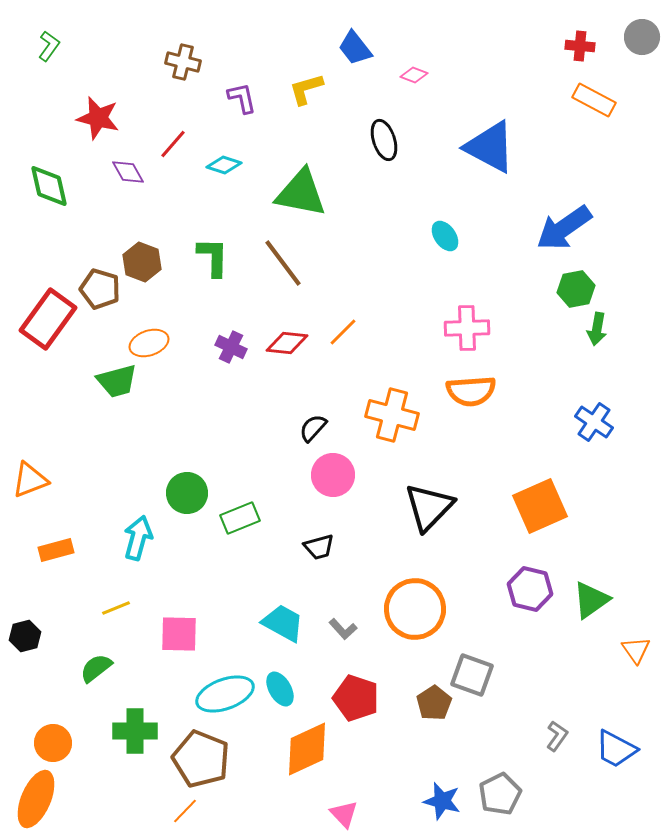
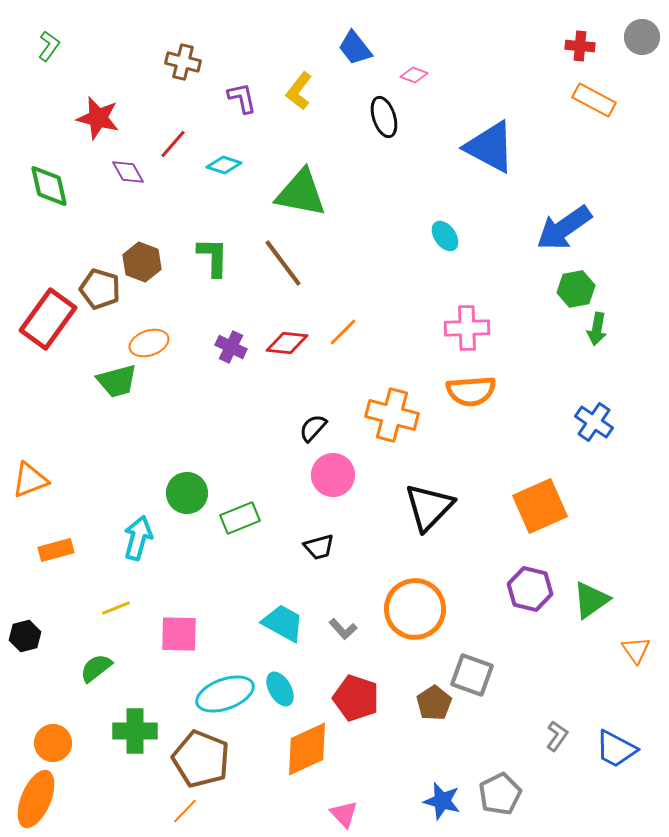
yellow L-shape at (306, 89): moved 7 px left, 2 px down; rotated 36 degrees counterclockwise
black ellipse at (384, 140): moved 23 px up
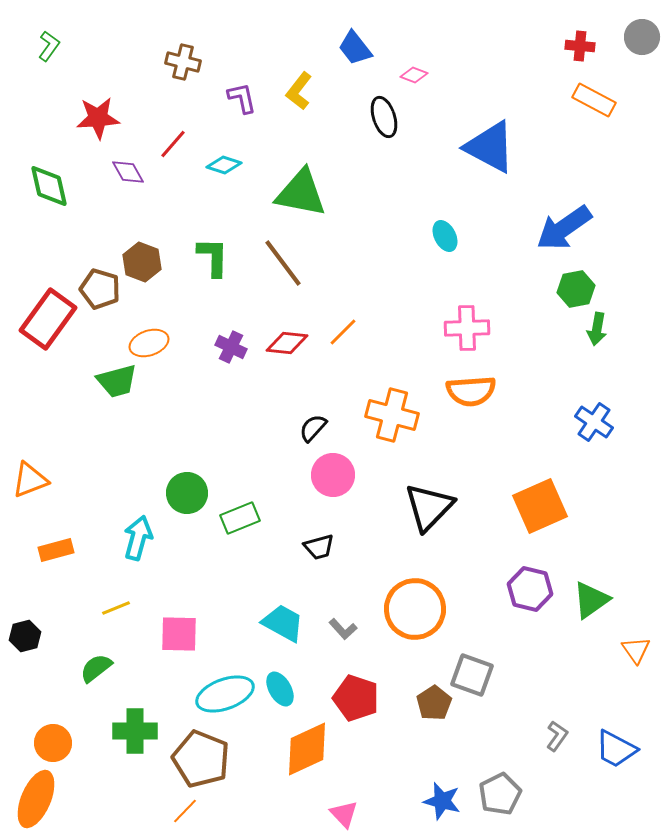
red star at (98, 118): rotated 18 degrees counterclockwise
cyan ellipse at (445, 236): rotated 8 degrees clockwise
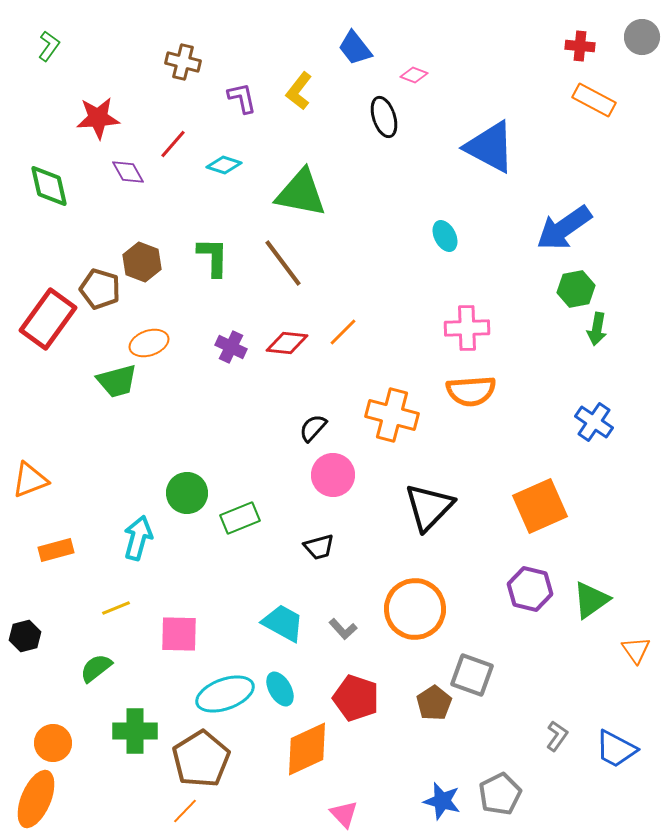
brown pentagon at (201, 759): rotated 18 degrees clockwise
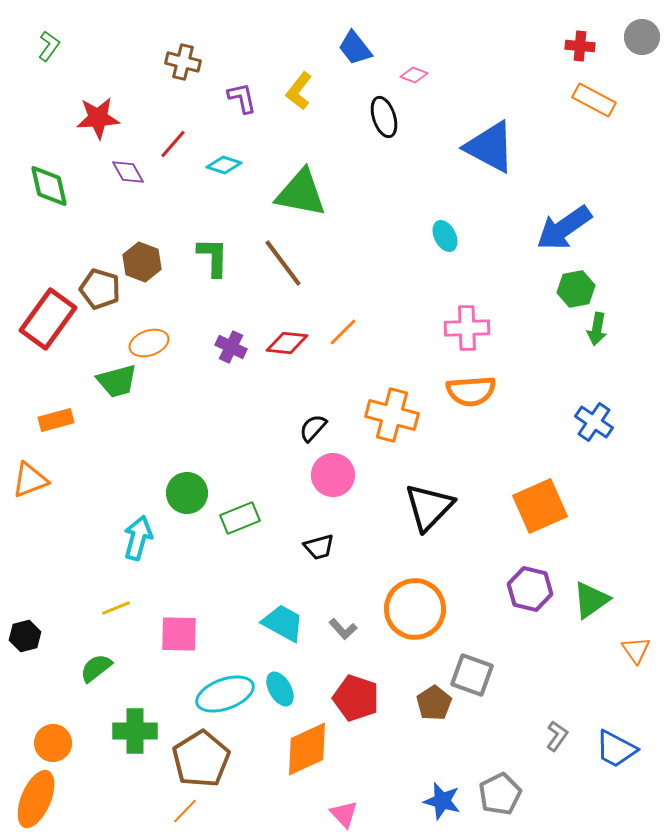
orange rectangle at (56, 550): moved 130 px up
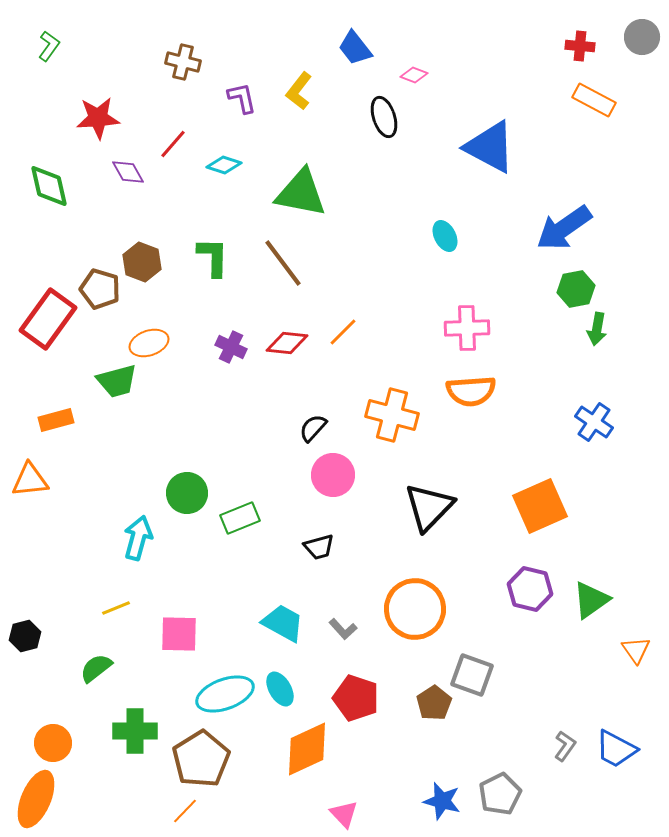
orange triangle at (30, 480): rotated 15 degrees clockwise
gray L-shape at (557, 736): moved 8 px right, 10 px down
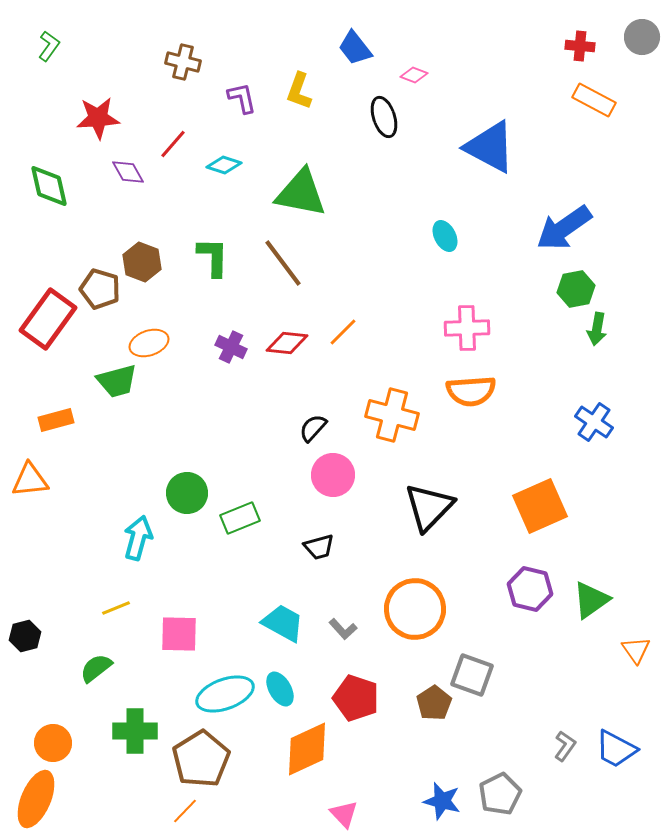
yellow L-shape at (299, 91): rotated 18 degrees counterclockwise
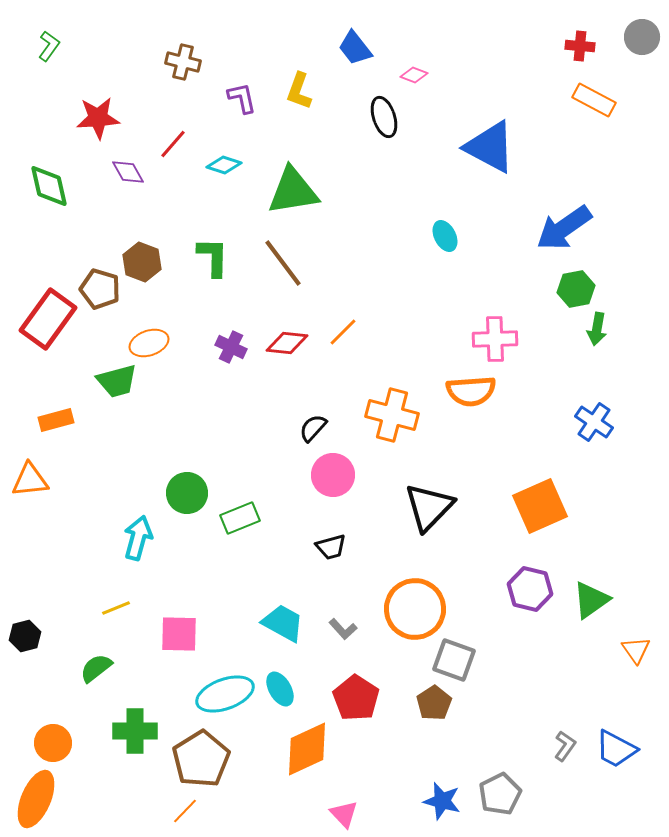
green triangle at (301, 193): moved 8 px left, 2 px up; rotated 20 degrees counterclockwise
pink cross at (467, 328): moved 28 px right, 11 px down
black trapezoid at (319, 547): moved 12 px right
gray square at (472, 675): moved 18 px left, 15 px up
red pentagon at (356, 698): rotated 15 degrees clockwise
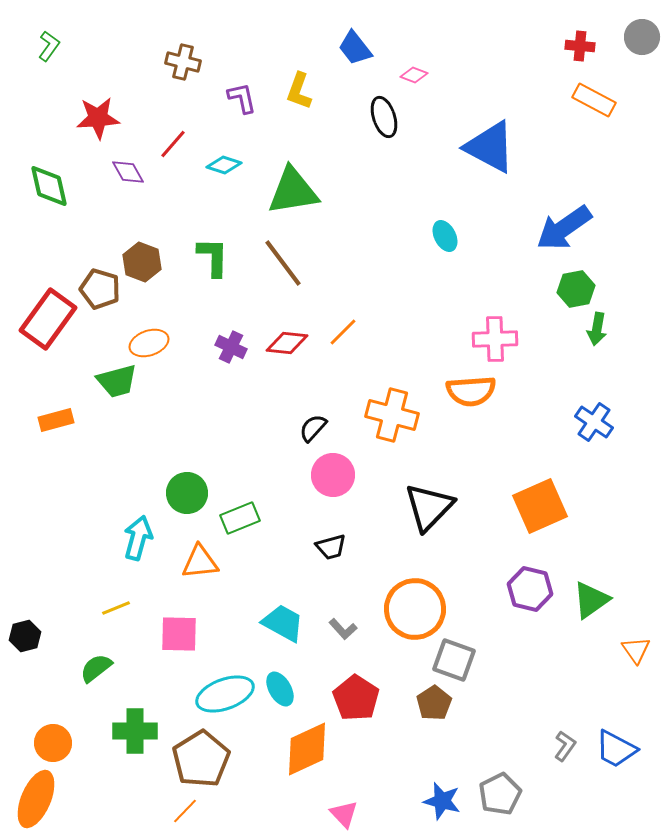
orange triangle at (30, 480): moved 170 px right, 82 px down
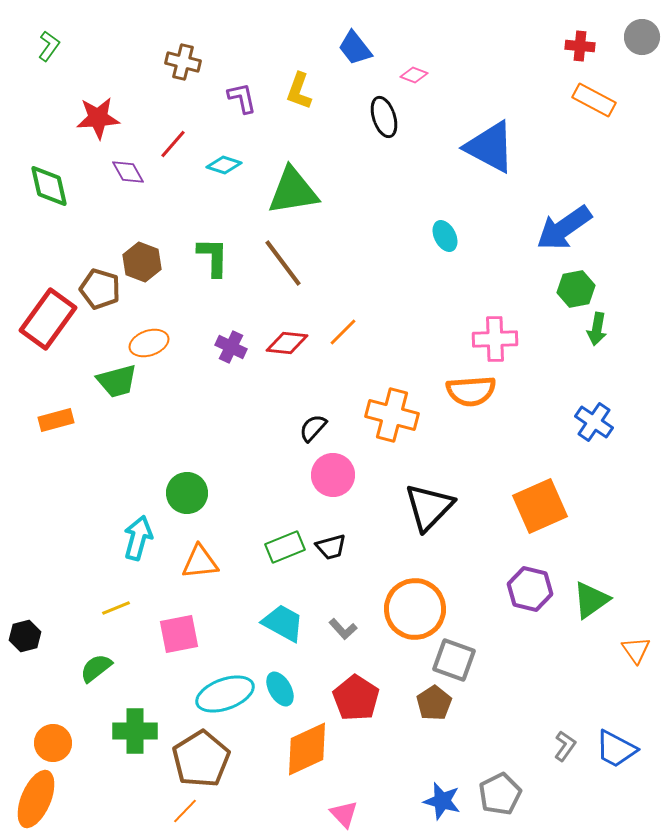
green rectangle at (240, 518): moved 45 px right, 29 px down
pink square at (179, 634): rotated 12 degrees counterclockwise
